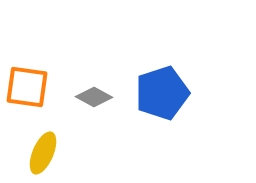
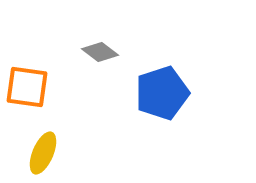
gray diamond: moved 6 px right, 45 px up; rotated 9 degrees clockwise
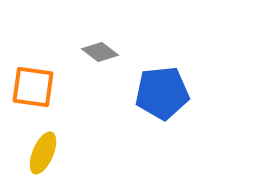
orange square: moved 6 px right
blue pentagon: rotated 12 degrees clockwise
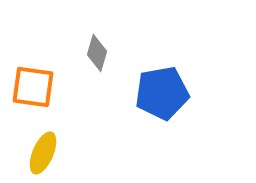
gray diamond: moved 3 px left, 1 px down; rotated 69 degrees clockwise
blue pentagon: rotated 4 degrees counterclockwise
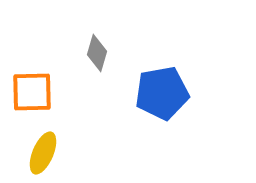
orange square: moved 1 px left, 5 px down; rotated 9 degrees counterclockwise
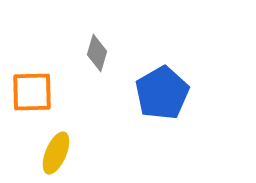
blue pentagon: rotated 20 degrees counterclockwise
yellow ellipse: moved 13 px right
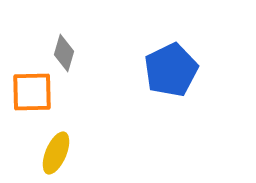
gray diamond: moved 33 px left
blue pentagon: moved 9 px right, 23 px up; rotated 4 degrees clockwise
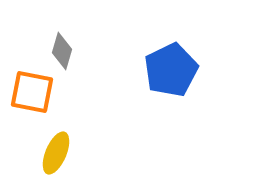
gray diamond: moved 2 px left, 2 px up
orange square: rotated 12 degrees clockwise
